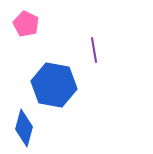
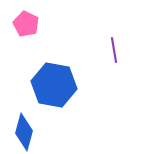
purple line: moved 20 px right
blue diamond: moved 4 px down
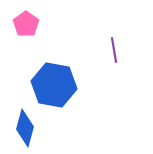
pink pentagon: rotated 10 degrees clockwise
blue diamond: moved 1 px right, 4 px up
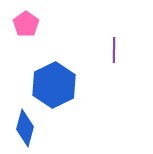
purple line: rotated 10 degrees clockwise
blue hexagon: rotated 24 degrees clockwise
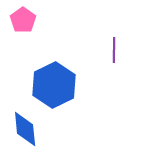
pink pentagon: moved 3 px left, 4 px up
blue diamond: moved 1 px down; rotated 21 degrees counterclockwise
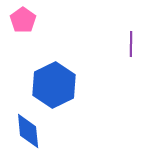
purple line: moved 17 px right, 6 px up
blue diamond: moved 3 px right, 2 px down
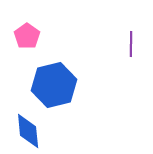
pink pentagon: moved 4 px right, 16 px down
blue hexagon: rotated 12 degrees clockwise
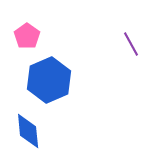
purple line: rotated 30 degrees counterclockwise
blue hexagon: moved 5 px left, 5 px up; rotated 9 degrees counterclockwise
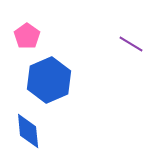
purple line: rotated 30 degrees counterclockwise
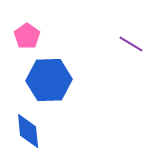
blue hexagon: rotated 21 degrees clockwise
